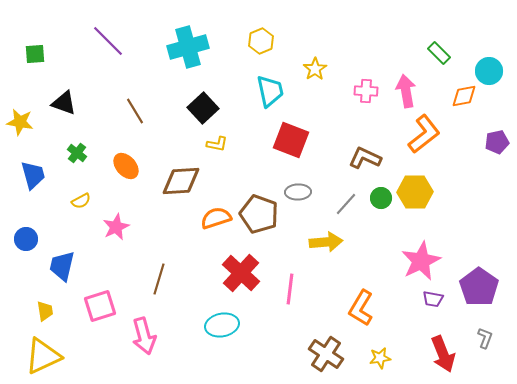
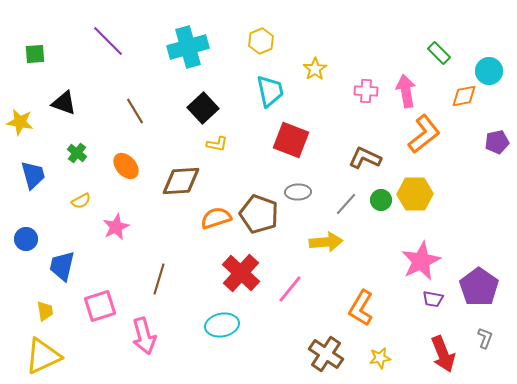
yellow hexagon at (415, 192): moved 2 px down
green circle at (381, 198): moved 2 px down
pink line at (290, 289): rotated 32 degrees clockwise
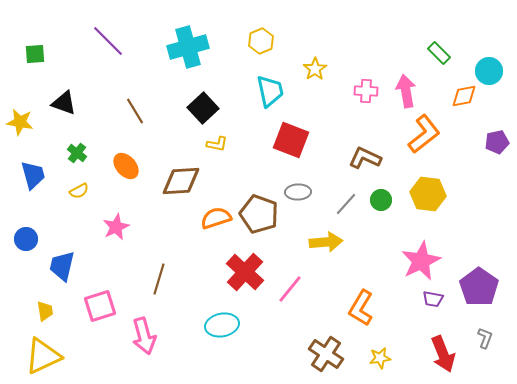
yellow hexagon at (415, 194): moved 13 px right; rotated 8 degrees clockwise
yellow semicircle at (81, 201): moved 2 px left, 10 px up
red cross at (241, 273): moved 4 px right, 1 px up
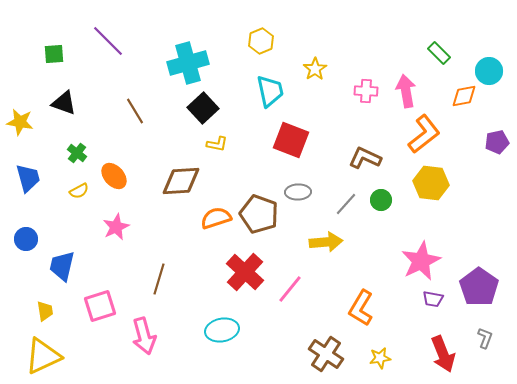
cyan cross at (188, 47): moved 16 px down
green square at (35, 54): moved 19 px right
orange ellipse at (126, 166): moved 12 px left, 10 px down
blue trapezoid at (33, 175): moved 5 px left, 3 px down
yellow hexagon at (428, 194): moved 3 px right, 11 px up
cyan ellipse at (222, 325): moved 5 px down
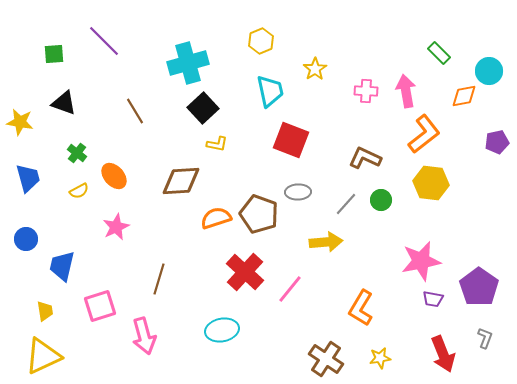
purple line at (108, 41): moved 4 px left
pink star at (421, 261): rotated 15 degrees clockwise
brown cross at (326, 354): moved 5 px down
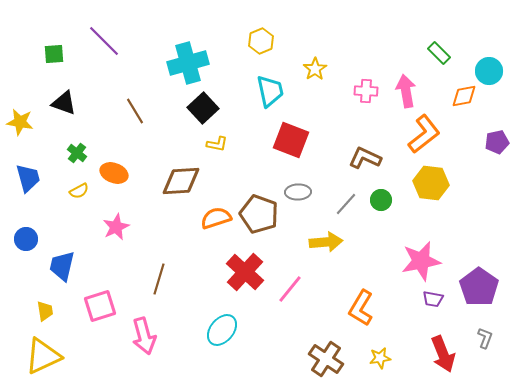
orange ellipse at (114, 176): moved 3 px up; rotated 28 degrees counterclockwise
cyan ellipse at (222, 330): rotated 40 degrees counterclockwise
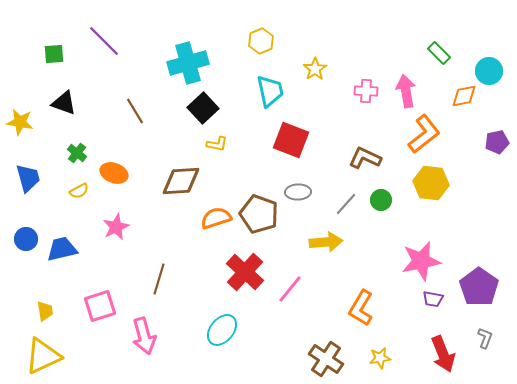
blue trapezoid at (62, 266): moved 17 px up; rotated 64 degrees clockwise
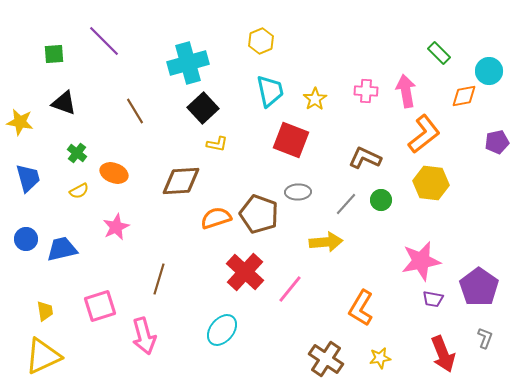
yellow star at (315, 69): moved 30 px down
